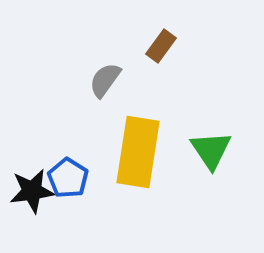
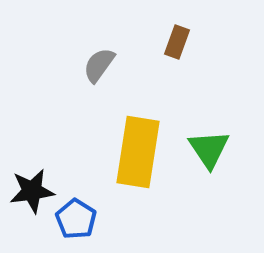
brown rectangle: moved 16 px right, 4 px up; rotated 16 degrees counterclockwise
gray semicircle: moved 6 px left, 15 px up
green triangle: moved 2 px left, 1 px up
blue pentagon: moved 8 px right, 41 px down
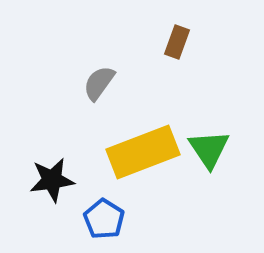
gray semicircle: moved 18 px down
yellow rectangle: moved 5 px right; rotated 60 degrees clockwise
black star: moved 20 px right, 11 px up
blue pentagon: moved 28 px right
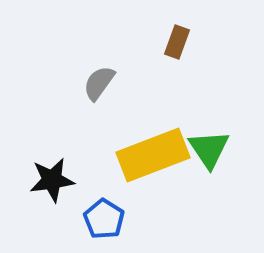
yellow rectangle: moved 10 px right, 3 px down
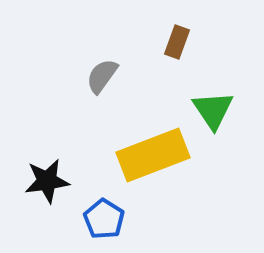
gray semicircle: moved 3 px right, 7 px up
green triangle: moved 4 px right, 39 px up
black star: moved 5 px left, 1 px down
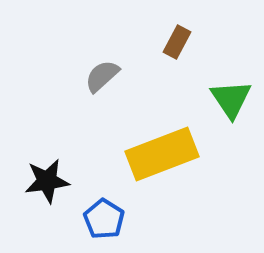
brown rectangle: rotated 8 degrees clockwise
gray semicircle: rotated 12 degrees clockwise
green triangle: moved 18 px right, 11 px up
yellow rectangle: moved 9 px right, 1 px up
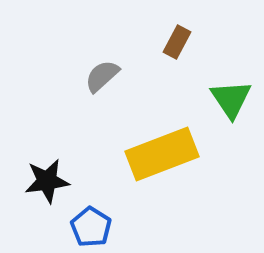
blue pentagon: moved 13 px left, 8 px down
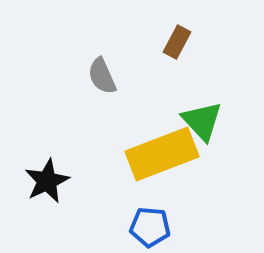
gray semicircle: rotated 72 degrees counterclockwise
green triangle: moved 29 px left, 22 px down; rotated 9 degrees counterclockwise
black star: rotated 18 degrees counterclockwise
blue pentagon: moved 59 px right; rotated 27 degrees counterclockwise
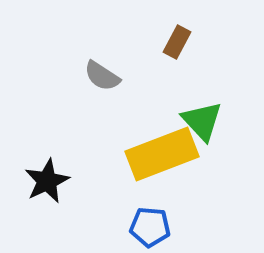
gray semicircle: rotated 33 degrees counterclockwise
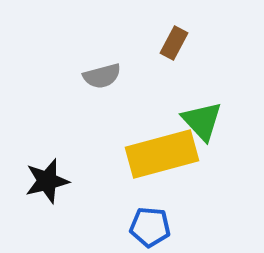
brown rectangle: moved 3 px left, 1 px down
gray semicircle: rotated 48 degrees counterclockwise
yellow rectangle: rotated 6 degrees clockwise
black star: rotated 12 degrees clockwise
